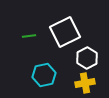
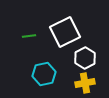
white hexagon: moved 2 px left
cyan hexagon: moved 1 px up
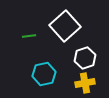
white square: moved 6 px up; rotated 16 degrees counterclockwise
white hexagon: rotated 10 degrees clockwise
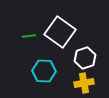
white square: moved 5 px left, 6 px down; rotated 12 degrees counterclockwise
cyan hexagon: moved 3 px up; rotated 15 degrees clockwise
yellow cross: moved 1 px left
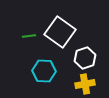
yellow cross: moved 1 px right, 1 px down
